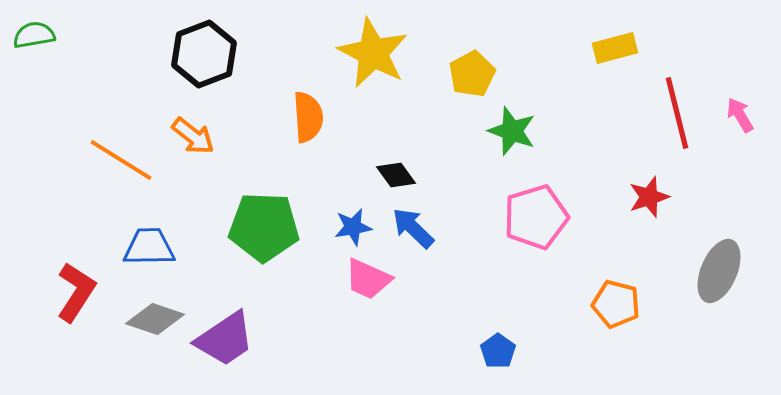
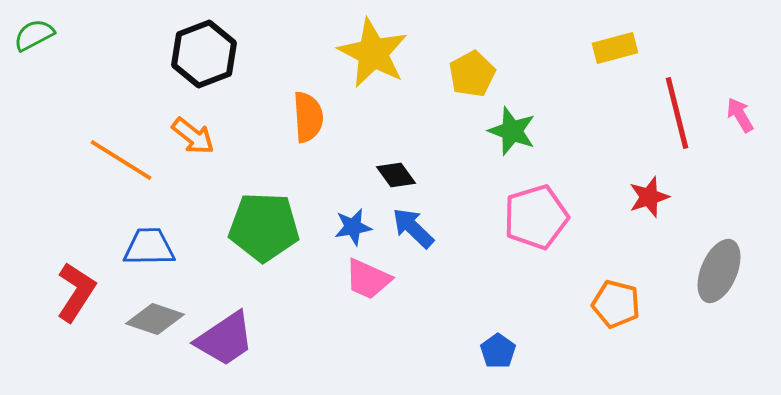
green semicircle: rotated 18 degrees counterclockwise
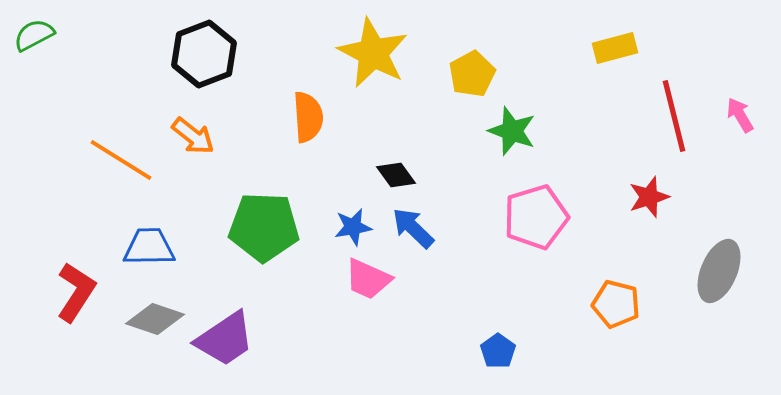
red line: moved 3 px left, 3 px down
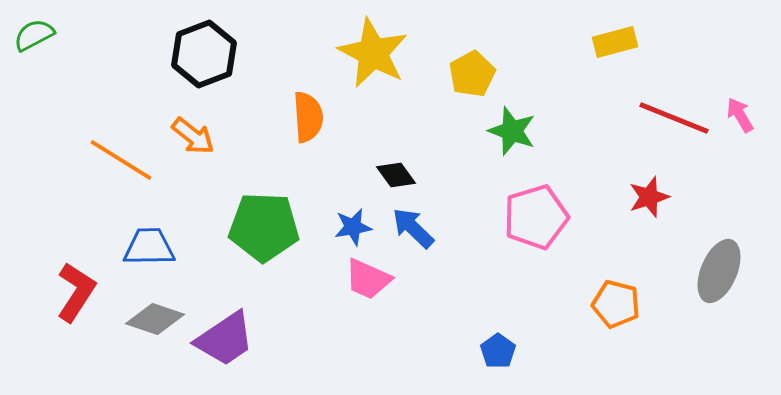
yellow rectangle: moved 6 px up
red line: moved 2 px down; rotated 54 degrees counterclockwise
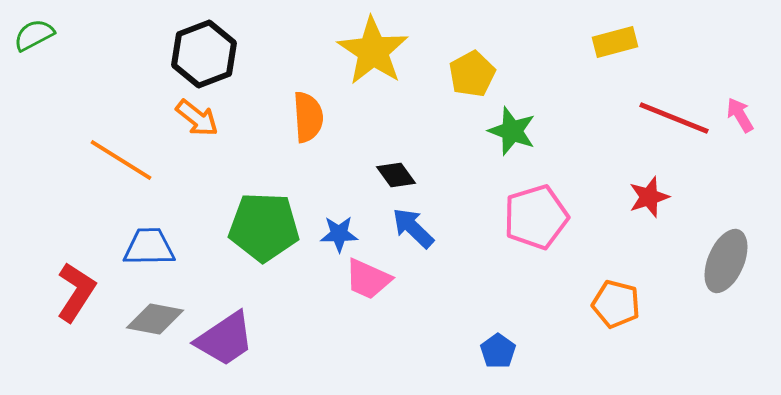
yellow star: moved 2 px up; rotated 6 degrees clockwise
orange arrow: moved 4 px right, 18 px up
blue star: moved 14 px left, 7 px down; rotated 9 degrees clockwise
gray ellipse: moved 7 px right, 10 px up
gray diamond: rotated 8 degrees counterclockwise
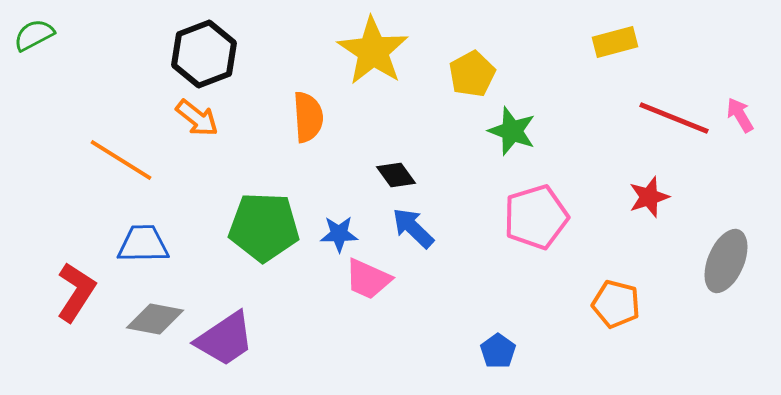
blue trapezoid: moved 6 px left, 3 px up
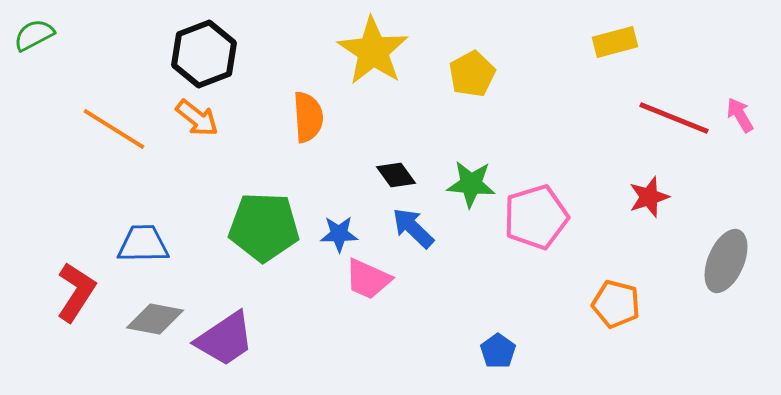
green star: moved 41 px left, 53 px down; rotated 15 degrees counterclockwise
orange line: moved 7 px left, 31 px up
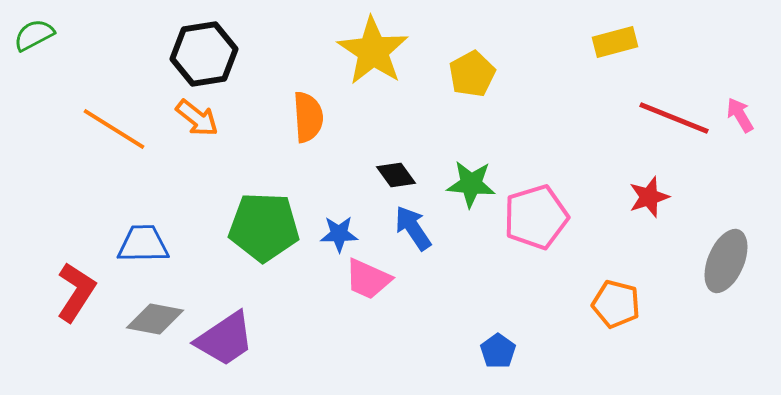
black hexagon: rotated 12 degrees clockwise
blue arrow: rotated 12 degrees clockwise
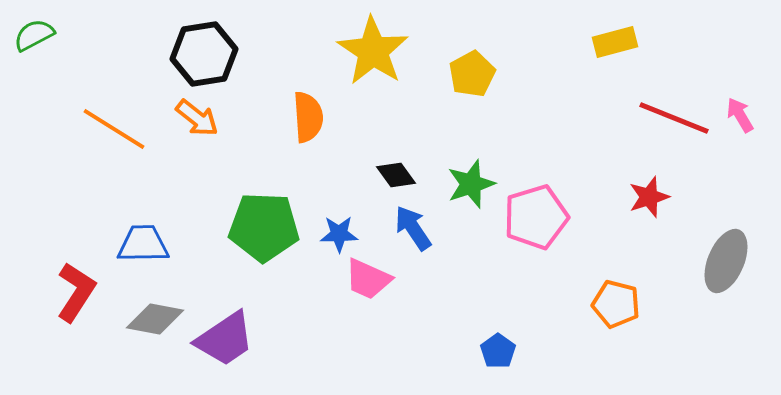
green star: rotated 24 degrees counterclockwise
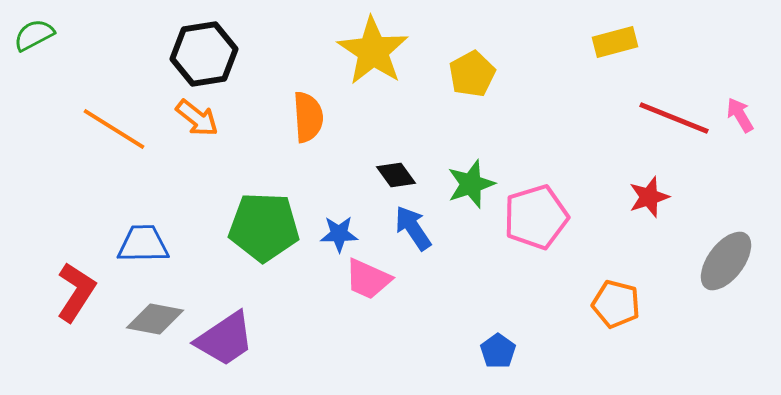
gray ellipse: rotated 14 degrees clockwise
